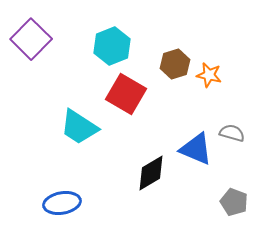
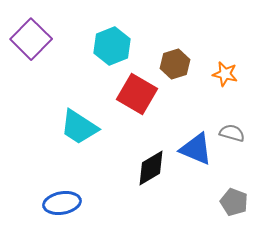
orange star: moved 16 px right, 1 px up
red square: moved 11 px right
black diamond: moved 5 px up
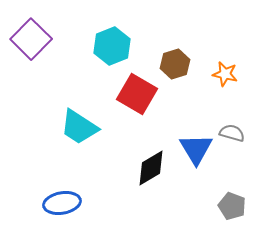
blue triangle: rotated 36 degrees clockwise
gray pentagon: moved 2 px left, 4 px down
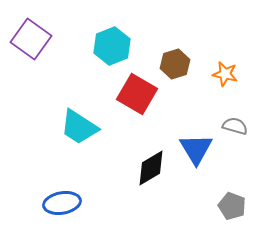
purple square: rotated 9 degrees counterclockwise
gray semicircle: moved 3 px right, 7 px up
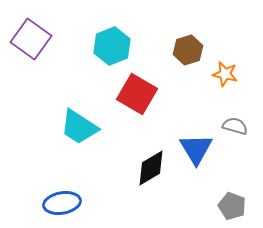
brown hexagon: moved 13 px right, 14 px up
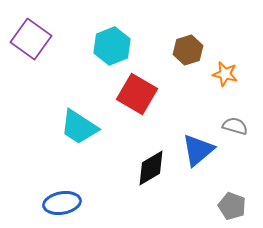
blue triangle: moved 2 px right, 1 px down; rotated 21 degrees clockwise
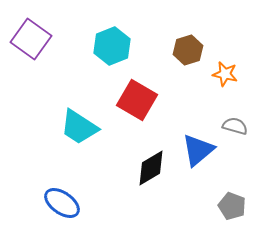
red square: moved 6 px down
blue ellipse: rotated 45 degrees clockwise
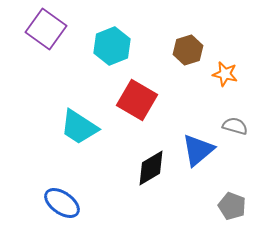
purple square: moved 15 px right, 10 px up
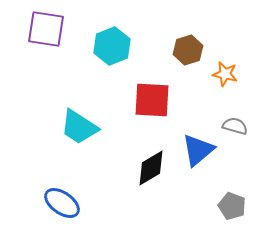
purple square: rotated 27 degrees counterclockwise
red square: moved 15 px right; rotated 27 degrees counterclockwise
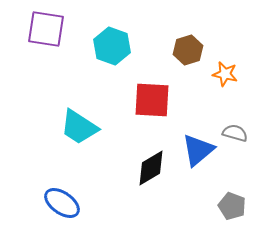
cyan hexagon: rotated 18 degrees counterclockwise
gray semicircle: moved 7 px down
